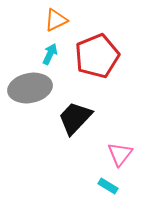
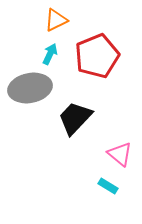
pink triangle: rotated 28 degrees counterclockwise
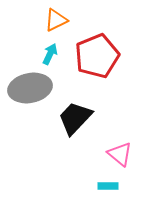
cyan rectangle: rotated 30 degrees counterclockwise
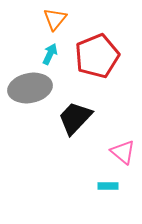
orange triangle: moved 1 px left, 1 px up; rotated 25 degrees counterclockwise
pink triangle: moved 3 px right, 2 px up
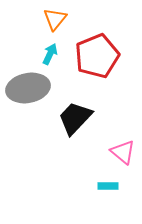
gray ellipse: moved 2 px left
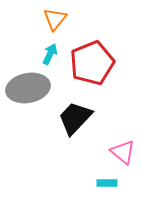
red pentagon: moved 5 px left, 7 px down
cyan rectangle: moved 1 px left, 3 px up
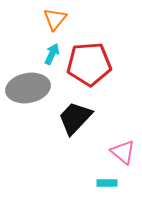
cyan arrow: moved 2 px right
red pentagon: moved 3 px left, 1 px down; rotated 18 degrees clockwise
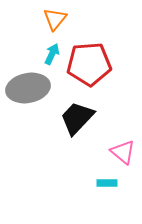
black trapezoid: moved 2 px right
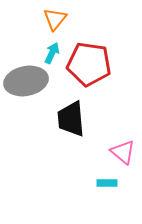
cyan arrow: moved 1 px up
red pentagon: rotated 12 degrees clockwise
gray ellipse: moved 2 px left, 7 px up
black trapezoid: moved 6 px left, 1 px down; rotated 48 degrees counterclockwise
